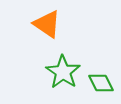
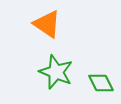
green star: moved 7 px left; rotated 12 degrees counterclockwise
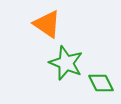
green star: moved 10 px right, 9 px up
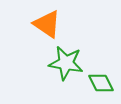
green star: rotated 12 degrees counterclockwise
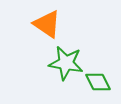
green diamond: moved 3 px left, 1 px up
